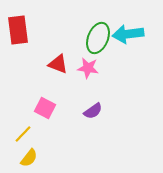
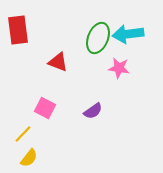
red triangle: moved 2 px up
pink star: moved 31 px right
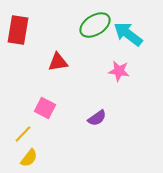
red rectangle: rotated 16 degrees clockwise
cyan arrow: rotated 44 degrees clockwise
green ellipse: moved 3 px left, 13 px up; rotated 36 degrees clockwise
red triangle: rotated 30 degrees counterclockwise
pink star: moved 3 px down
purple semicircle: moved 4 px right, 7 px down
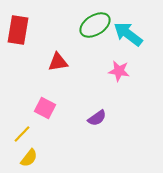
yellow line: moved 1 px left
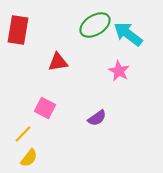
pink star: rotated 20 degrees clockwise
yellow line: moved 1 px right
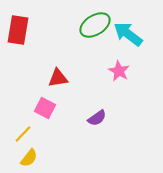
red triangle: moved 16 px down
